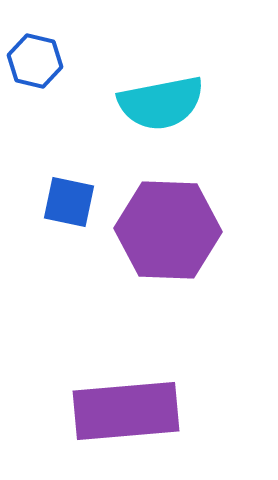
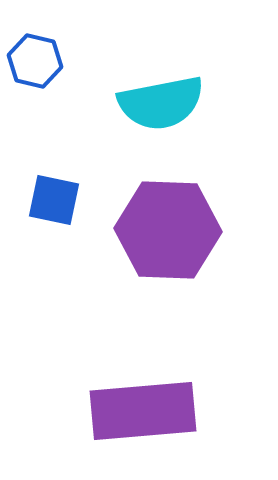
blue square: moved 15 px left, 2 px up
purple rectangle: moved 17 px right
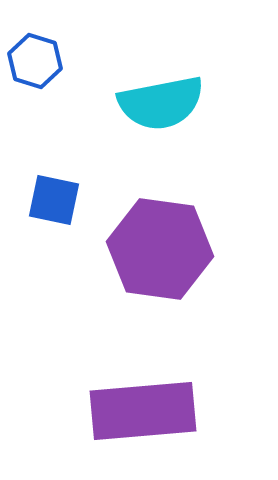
blue hexagon: rotated 4 degrees clockwise
purple hexagon: moved 8 px left, 19 px down; rotated 6 degrees clockwise
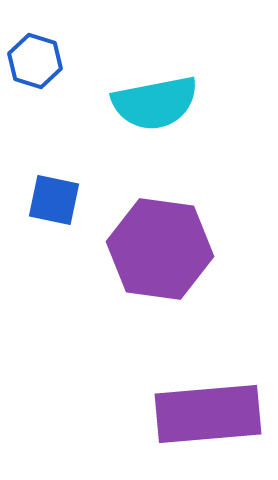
cyan semicircle: moved 6 px left
purple rectangle: moved 65 px right, 3 px down
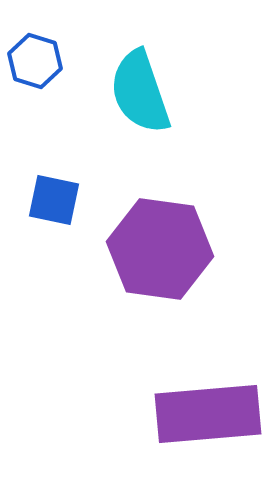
cyan semicircle: moved 15 px left, 11 px up; rotated 82 degrees clockwise
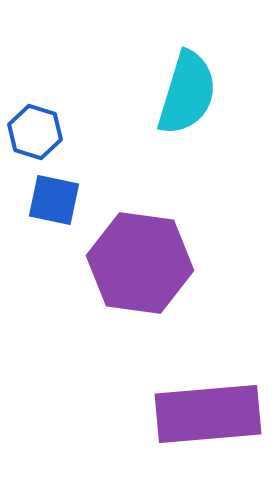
blue hexagon: moved 71 px down
cyan semicircle: moved 47 px right, 1 px down; rotated 144 degrees counterclockwise
purple hexagon: moved 20 px left, 14 px down
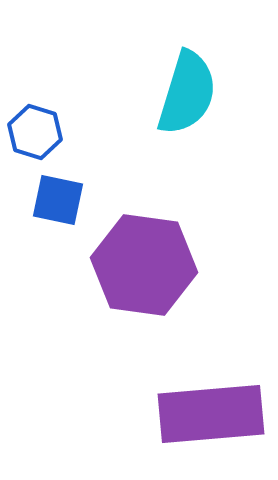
blue square: moved 4 px right
purple hexagon: moved 4 px right, 2 px down
purple rectangle: moved 3 px right
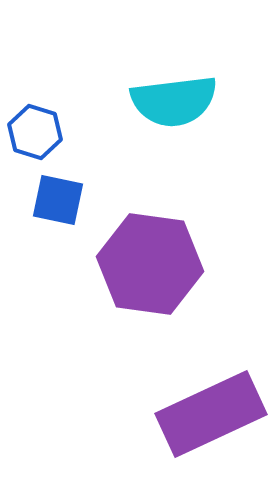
cyan semicircle: moved 13 px left, 8 px down; rotated 66 degrees clockwise
purple hexagon: moved 6 px right, 1 px up
purple rectangle: rotated 20 degrees counterclockwise
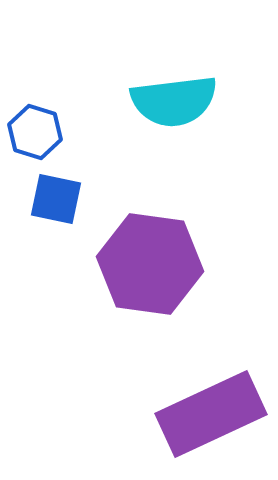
blue square: moved 2 px left, 1 px up
